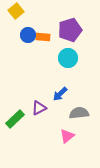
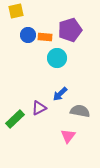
yellow square: rotated 28 degrees clockwise
orange rectangle: moved 2 px right
cyan circle: moved 11 px left
gray semicircle: moved 1 px right, 2 px up; rotated 18 degrees clockwise
pink triangle: moved 1 px right; rotated 14 degrees counterclockwise
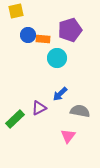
orange rectangle: moved 2 px left, 2 px down
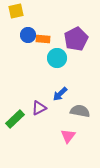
purple pentagon: moved 6 px right, 9 px down; rotated 10 degrees counterclockwise
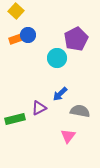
yellow square: rotated 35 degrees counterclockwise
orange rectangle: moved 27 px left; rotated 24 degrees counterclockwise
green rectangle: rotated 30 degrees clockwise
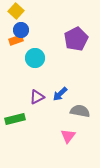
blue circle: moved 7 px left, 5 px up
orange rectangle: moved 1 px down
cyan circle: moved 22 px left
purple triangle: moved 2 px left, 11 px up
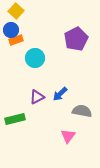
blue circle: moved 10 px left
gray semicircle: moved 2 px right
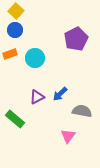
blue circle: moved 4 px right
orange rectangle: moved 6 px left, 14 px down
green rectangle: rotated 54 degrees clockwise
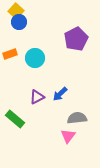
blue circle: moved 4 px right, 8 px up
gray semicircle: moved 5 px left, 7 px down; rotated 18 degrees counterclockwise
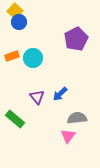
yellow square: moved 1 px left
orange rectangle: moved 2 px right, 2 px down
cyan circle: moved 2 px left
purple triangle: rotated 42 degrees counterclockwise
